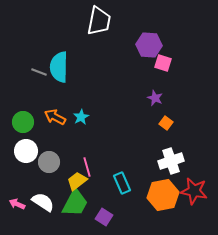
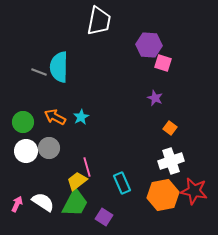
orange square: moved 4 px right, 5 px down
gray circle: moved 14 px up
pink arrow: rotated 91 degrees clockwise
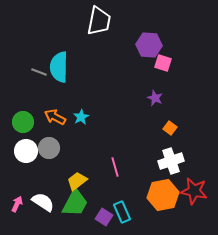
pink line: moved 28 px right
cyan rectangle: moved 29 px down
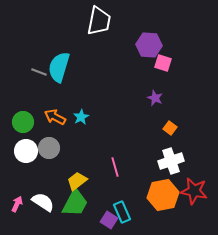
cyan semicircle: rotated 16 degrees clockwise
purple square: moved 5 px right, 3 px down
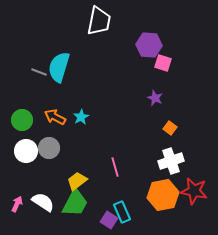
green circle: moved 1 px left, 2 px up
